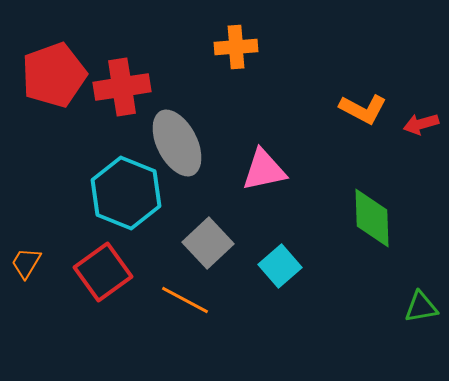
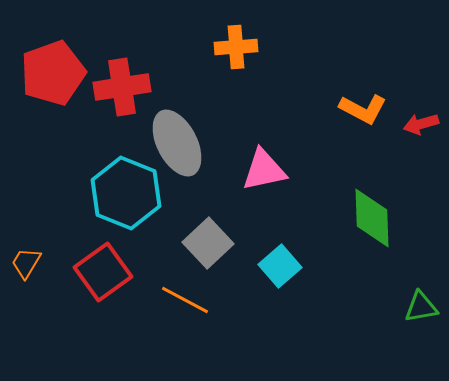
red pentagon: moved 1 px left, 2 px up
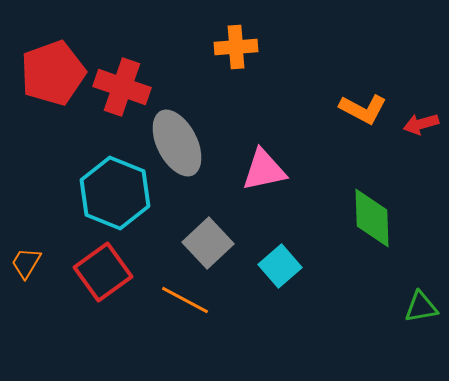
red cross: rotated 28 degrees clockwise
cyan hexagon: moved 11 px left
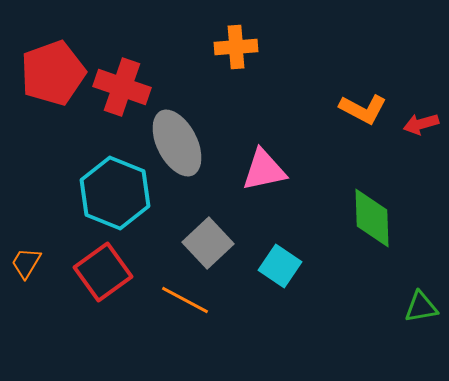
cyan square: rotated 15 degrees counterclockwise
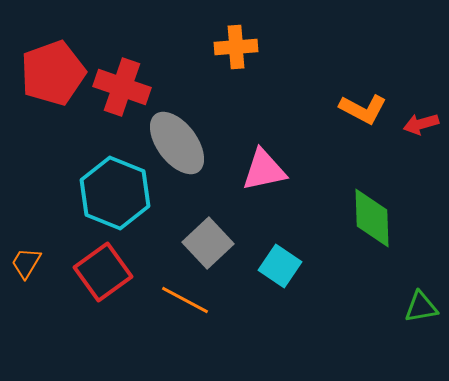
gray ellipse: rotated 10 degrees counterclockwise
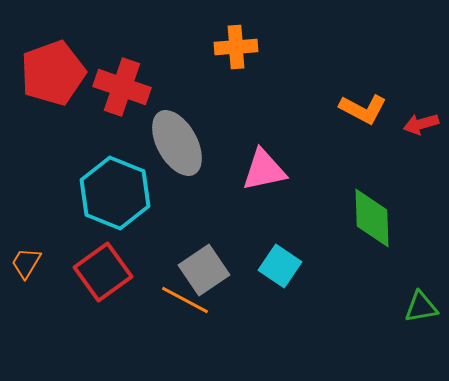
gray ellipse: rotated 8 degrees clockwise
gray square: moved 4 px left, 27 px down; rotated 9 degrees clockwise
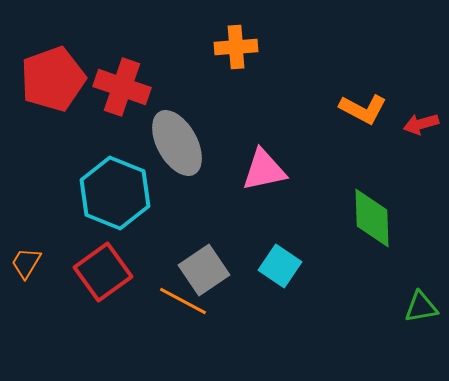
red pentagon: moved 6 px down
orange line: moved 2 px left, 1 px down
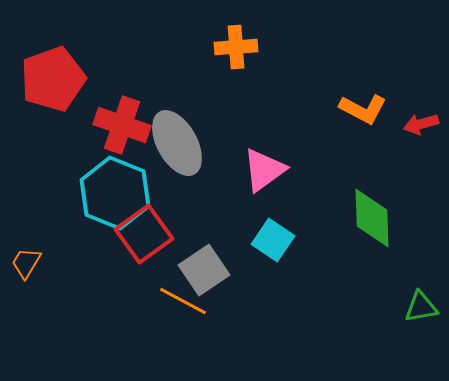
red cross: moved 38 px down
pink triangle: rotated 24 degrees counterclockwise
cyan square: moved 7 px left, 26 px up
red square: moved 41 px right, 38 px up
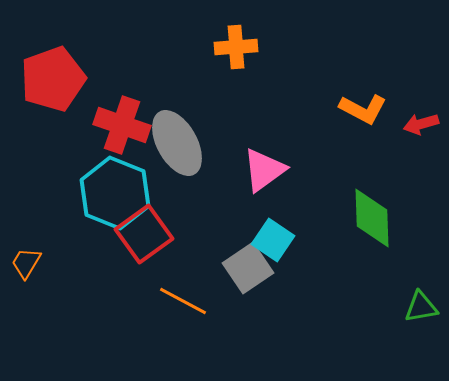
gray square: moved 44 px right, 2 px up
